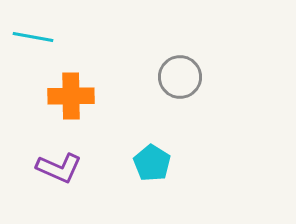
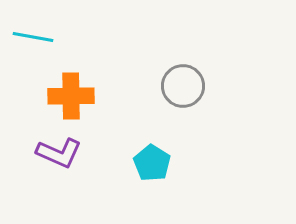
gray circle: moved 3 px right, 9 px down
purple L-shape: moved 15 px up
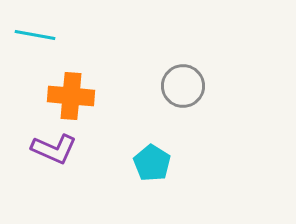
cyan line: moved 2 px right, 2 px up
orange cross: rotated 6 degrees clockwise
purple L-shape: moved 5 px left, 4 px up
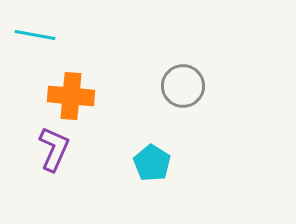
purple L-shape: rotated 90 degrees counterclockwise
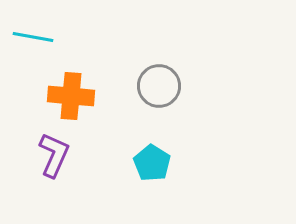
cyan line: moved 2 px left, 2 px down
gray circle: moved 24 px left
purple L-shape: moved 6 px down
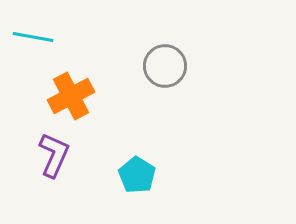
gray circle: moved 6 px right, 20 px up
orange cross: rotated 33 degrees counterclockwise
cyan pentagon: moved 15 px left, 12 px down
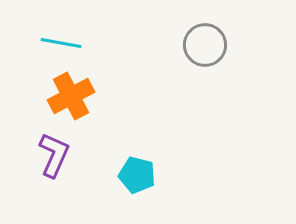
cyan line: moved 28 px right, 6 px down
gray circle: moved 40 px right, 21 px up
cyan pentagon: rotated 18 degrees counterclockwise
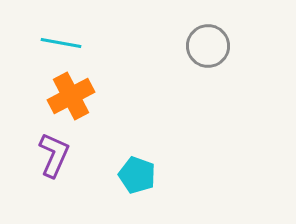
gray circle: moved 3 px right, 1 px down
cyan pentagon: rotated 6 degrees clockwise
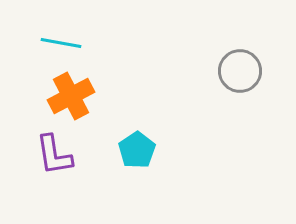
gray circle: moved 32 px right, 25 px down
purple L-shape: rotated 147 degrees clockwise
cyan pentagon: moved 25 px up; rotated 18 degrees clockwise
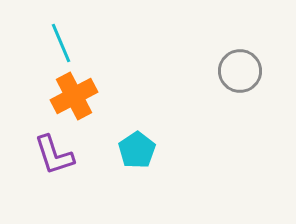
cyan line: rotated 57 degrees clockwise
orange cross: moved 3 px right
purple L-shape: rotated 9 degrees counterclockwise
